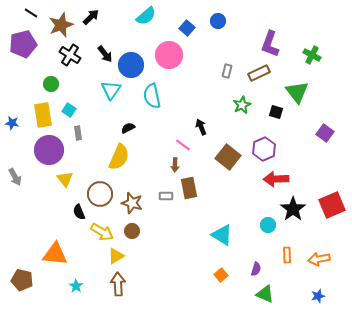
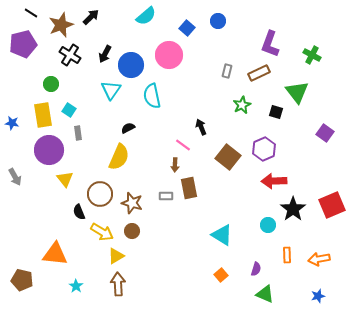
black arrow at (105, 54): rotated 66 degrees clockwise
red arrow at (276, 179): moved 2 px left, 2 px down
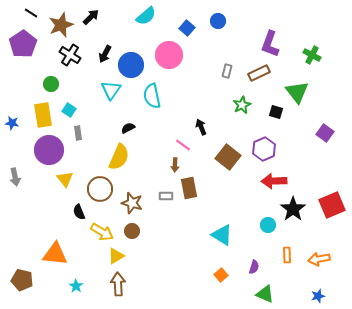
purple pentagon at (23, 44): rotated 20 degrees counterclockwise
gray arrow at (15, 177): rotated 18 degrees clockwise
brown circle at (100, 194): moved 5 px up
purple semicircle at (256, 269): moved 2 px left, 2 px up
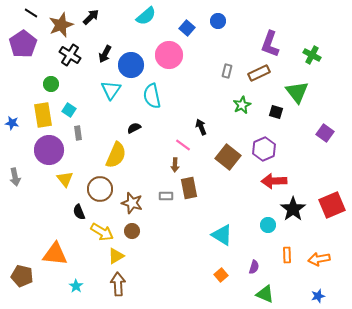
black semicircle at (128, 128): moved 6 px right
yellow semicircle at (119, 157): moved 3 px left, 2 px up
brown pentagon at (22, 280): moved 4 px up
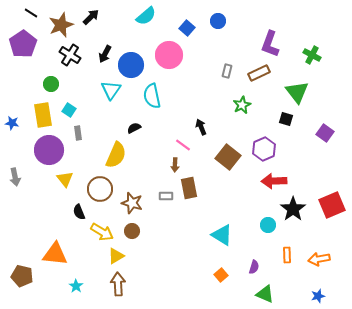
black square at (276, 112): moved 10 px right, 7 px down
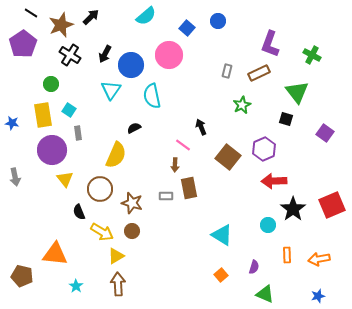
purple circle at (49, 150): moved 3 px right
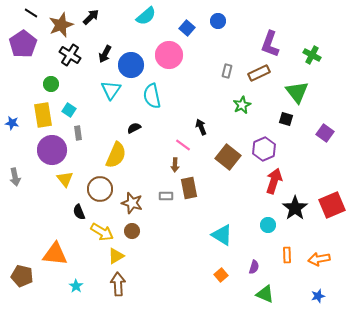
red arrow at (274, 181): rotated 110 degrees clockwise
black star at (293, 209): moved 2 px right, 1 px up
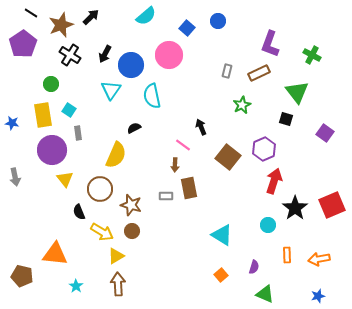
brown star at (132, 203): moved 1 px left, 2 px down
